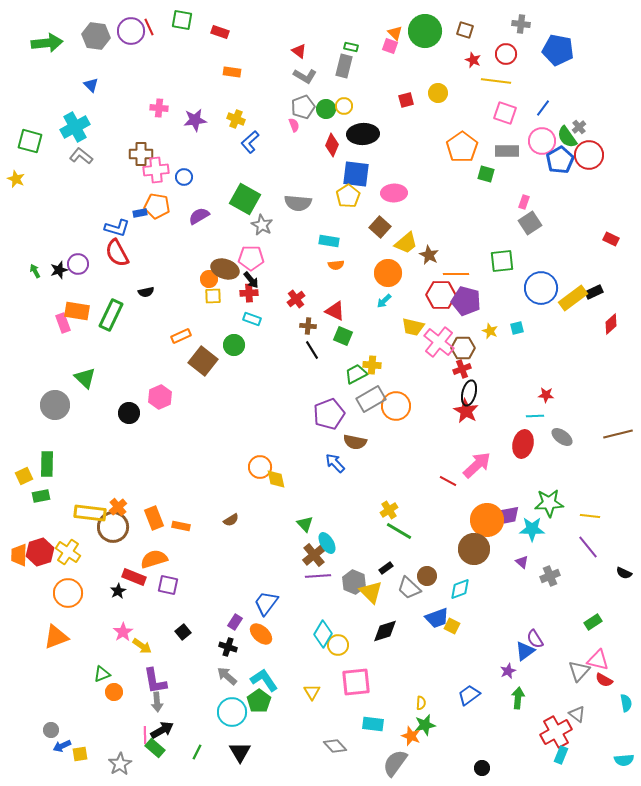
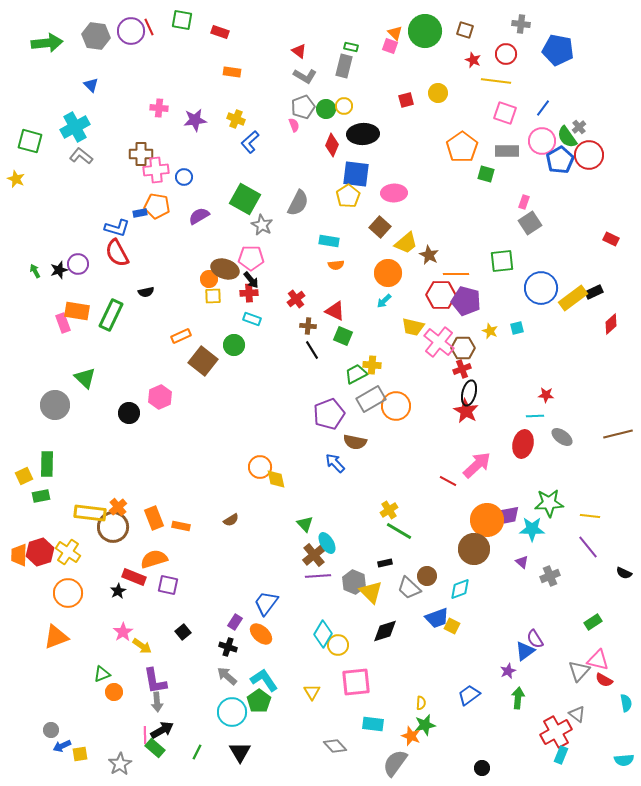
gray semicircle at (298, 203): rotated 68 degrees counterclockwise
black rectangle at (386, 568): moved 1 px left, 5 px up; rotated 24 degrees clockwise
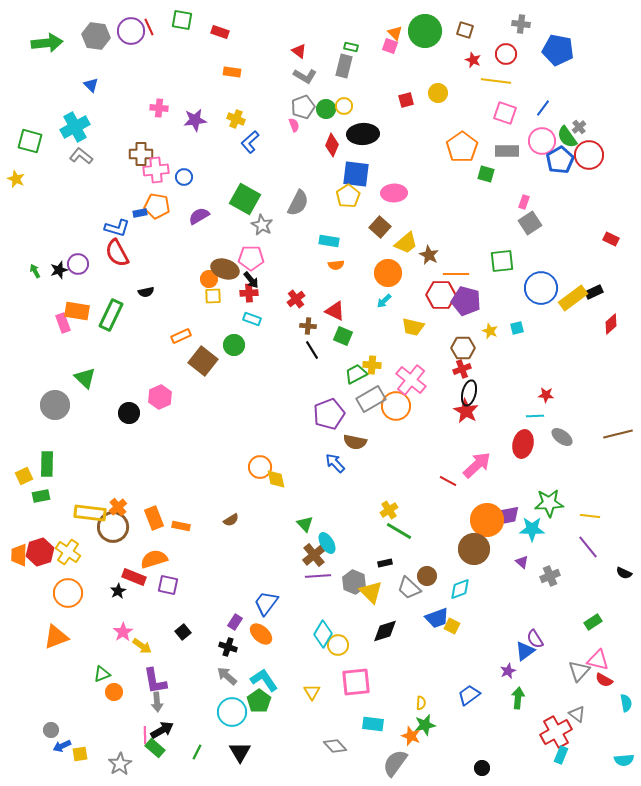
pink cross at (439, 342): moved 28 px left, 38 px down
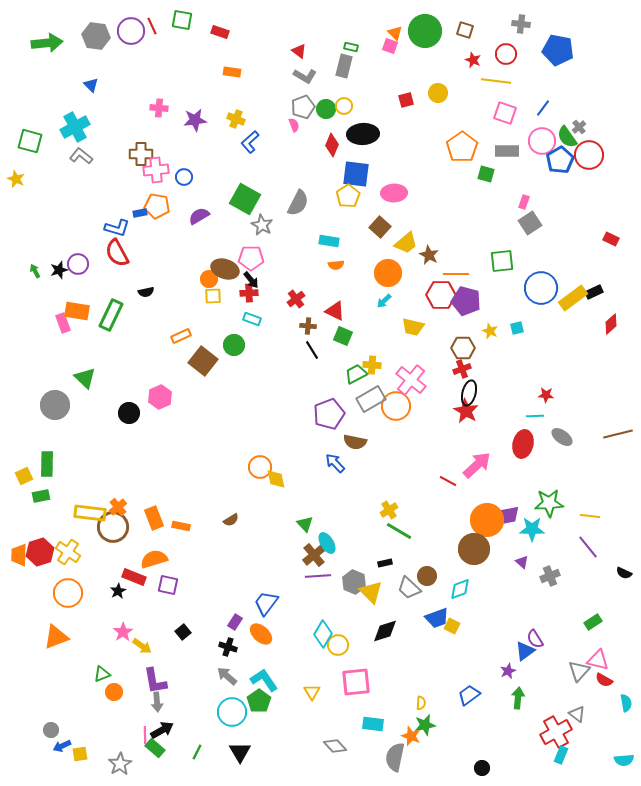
red line at (149, 27): moved 3 px right, 1 px up
gray semicircle at (395, 763): moved 6 px up; rotated 24 degrees counterclockwise
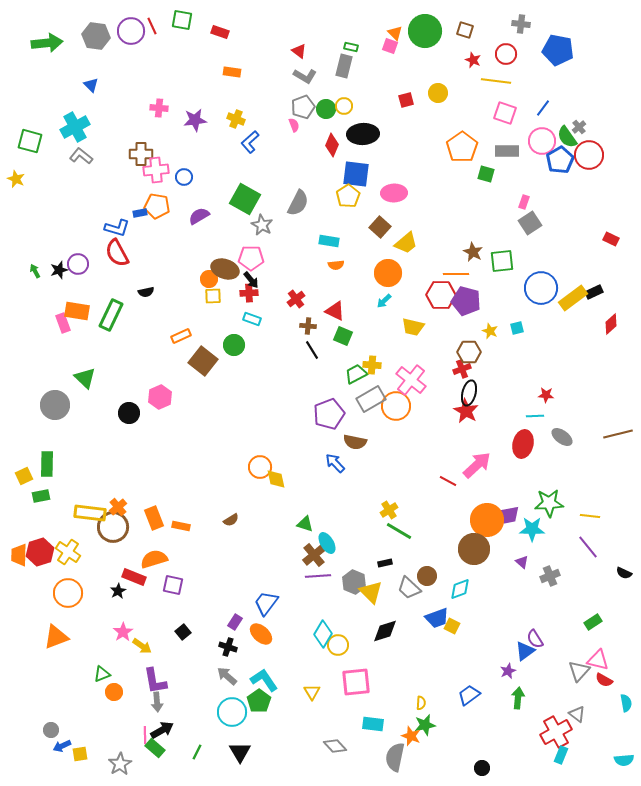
brown star at (429, 255): moved 44 px right, 3 px up
brown hexagon at (463, 348): moved 6 px right, 4 px down
green triangle at (305, 524): rotated 30 degrees counterclockwise
purple square at (168, 585): moved 5 px right
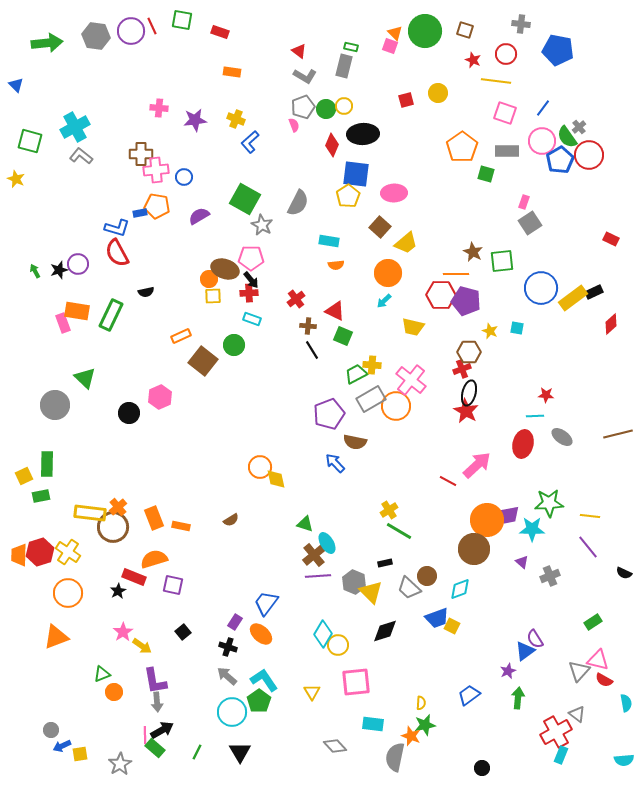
blue triangle at (91, 85): moved 75 px left
cyan square at (517, 328): rotated 24 degrees clockwise
